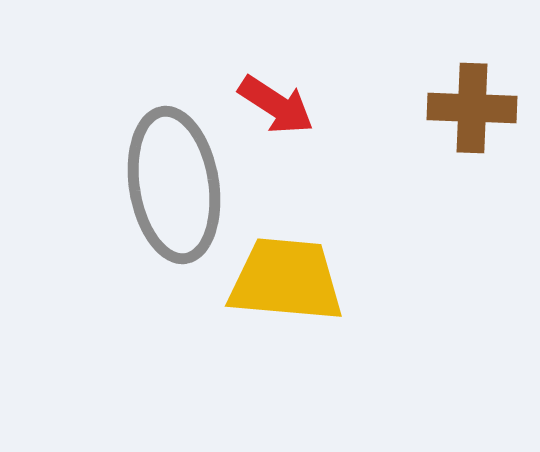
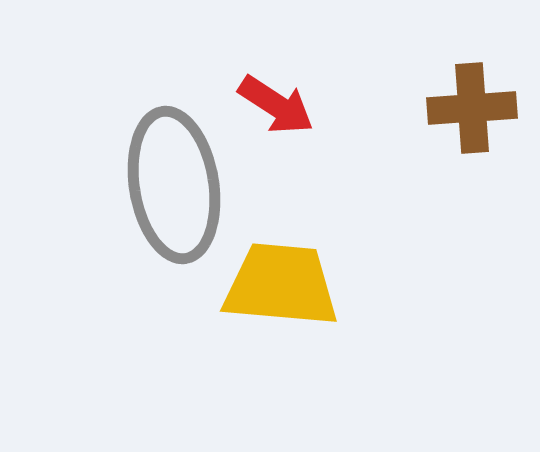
brown cross: rotated 6 degrees counterclockwise
yellow trapezoid: moved 5 px left, 5 px down
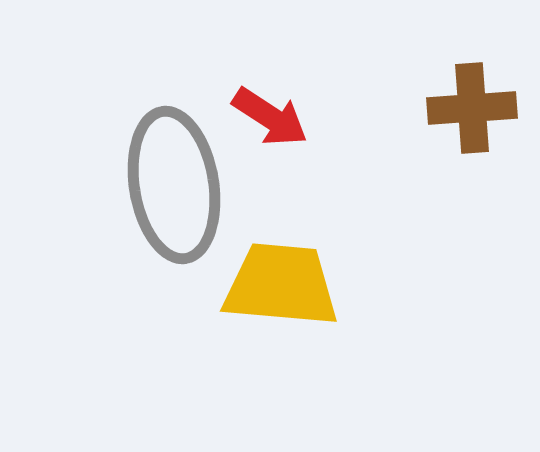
red arrow: moved 6 px left, 12 px down
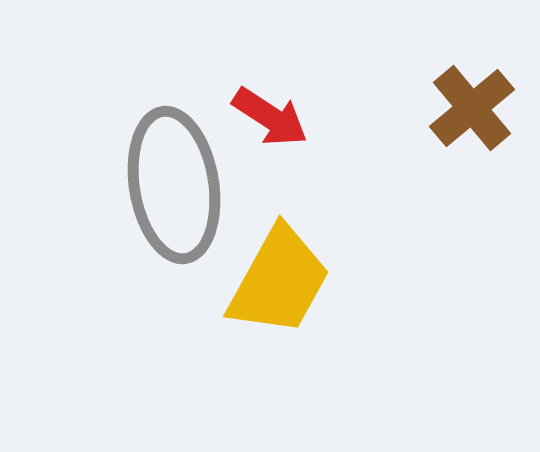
brown cross: rotated 36 degrees counterclockwise
yellow trapezoid: moved 2 px left, 4 px up; rotated 114 degrees clockwise
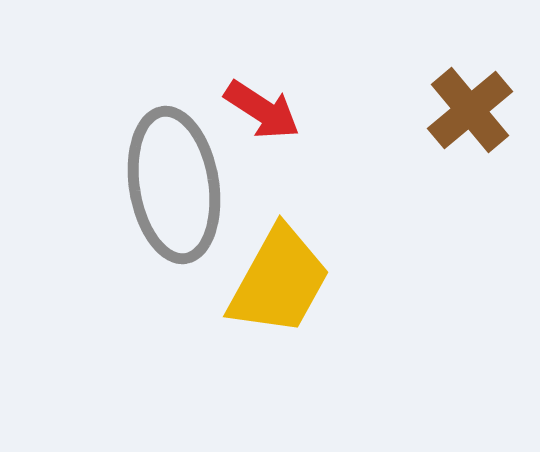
brown cross: moved 2 px left, 2 px down
red arrow: moved 8 px left, 7 px up
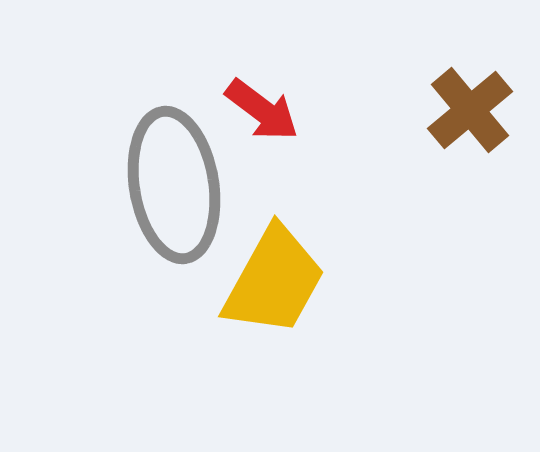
red arrow: rotated 4 degrees clockwise
yellow trapezoid: moved 5 px left
